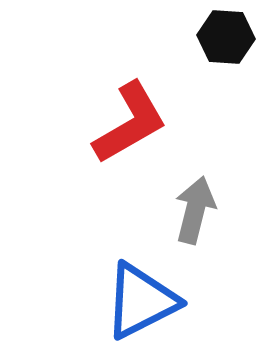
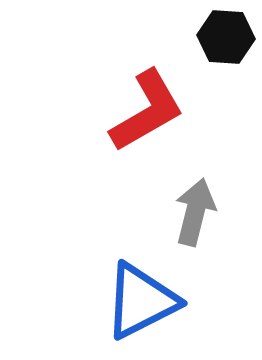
red L-shape: moved 17 px right, 12 px up
gray arrow: moved 2 px down
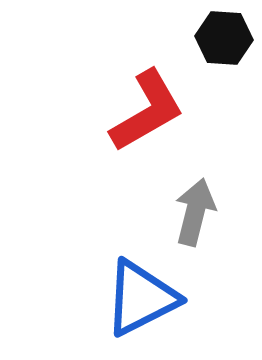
black hexagon: moved 2 px left, 1 px down
blue triangle: moved 3 px up
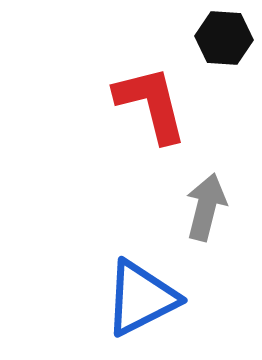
red L-shape: moved 4 px right, 7 px up; rotated 74 degrees counterclockwise
gray arrow: moved 11 px right, 5 px up
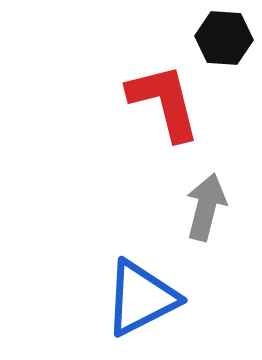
red L-shape: moved 13 px right, 2 px up
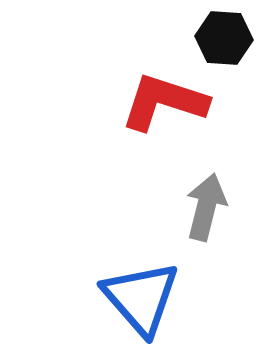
red L-shape: rotated 58 degrees counterclockwise
blue triangle: rotated 44 degrees counterclockwise
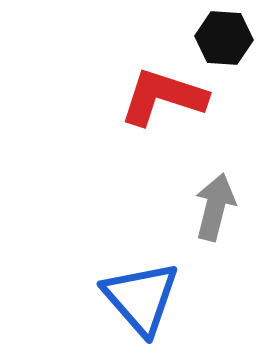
red L-shape: moved 1 px left, 5 px up
gray arrow: moved 9 px right
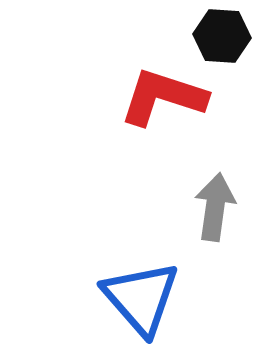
black hexagon: moved 2 px left, 2 px up
gray arrow: rotated 6 degrees counterclockwise
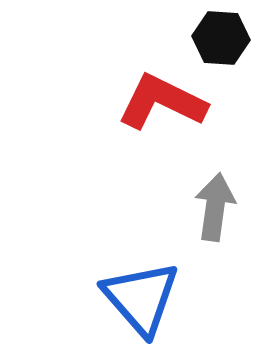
black hexagon: moved 1 px left, 2 px down
red L-shape: moved 1 px left, 5 px down; rotated 8 degrees clockwise
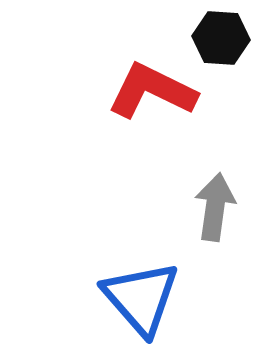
red L-shape: moved 10 px left, 11 px up
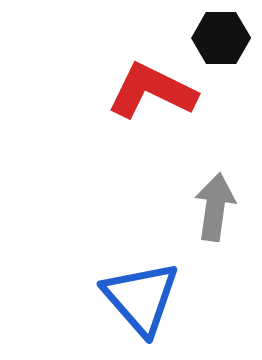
black hexagon: rotated 4 degrees counterclockwise
